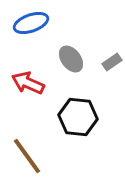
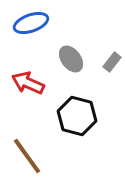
gray rectangle: rotated 18 degrees counterclockwise
black hexagon: moved 1 px left, 1 px up; rotated 9 degrees clockwise
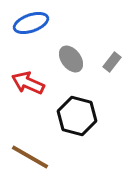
brown line: moved 3 px right, 1 px down; rotated 24 degrees counterclockwise
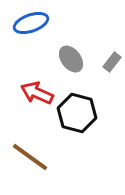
red arrow: moved 9 px right, 10 px down
black hexagon: moved 3 px up
brown line: rotated 6 degrees clockwise
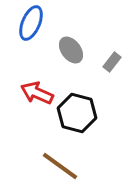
blue ellipse: rotated 48 degrees counterclockwise
gray ellipse: moved 9 px up
brown line: moved 30 px right, 9 px down
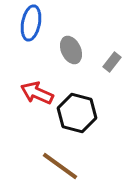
blue ellipse: rotated 12 degrees counterclockwise
gray ellipse: rotated 12 degrees clockwise
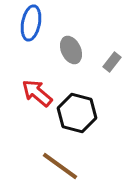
red arrow: rotated 16 degrees clockwise
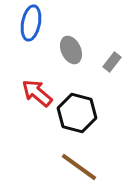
brown line: moved 19 px right, 1 px down
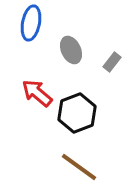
black hexagon: rotated 24 degrees clockwise
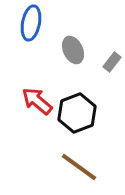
gray ellipse: moved 2 px right
red arrow: moved 8 px down
